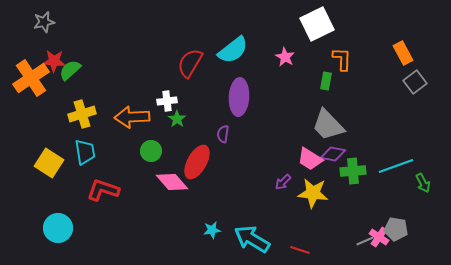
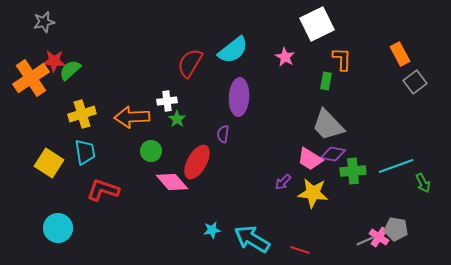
orange rectangle: moved 3 px left, 1 px down
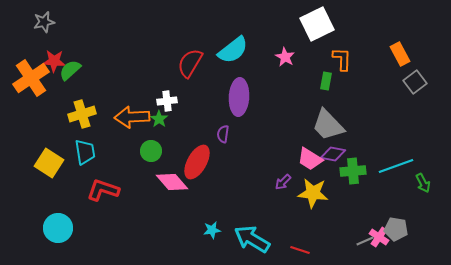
green star: moved 18 px left
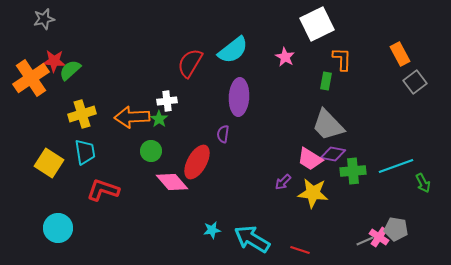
gray star: moved 3 px up
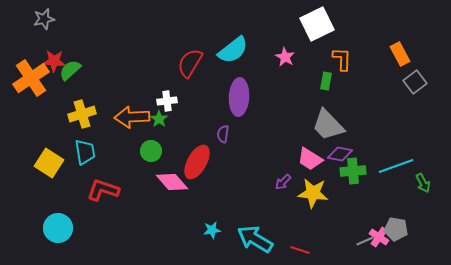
purple diamond: moved 7 px right
cyan arrow: moved 3 px right
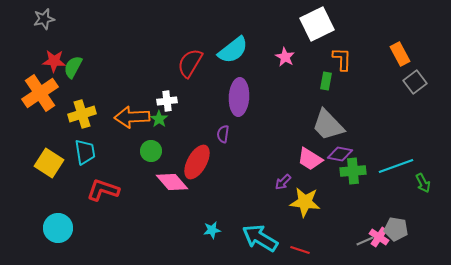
green semicircle: moved 3 px right, 3 px up; rotated 20 degrees counterclockwise
orange cross: moved 9 px right, 15 px down
yellow star: moved 8 px left, 9 px down
cyan arrow: moved 5 px right, 1 px up
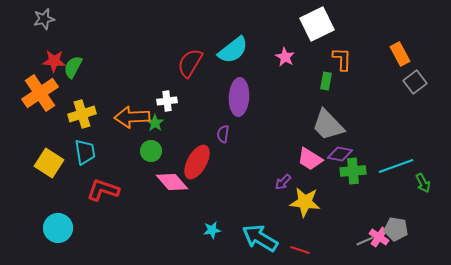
green star: moved 4 px left, 4 px down
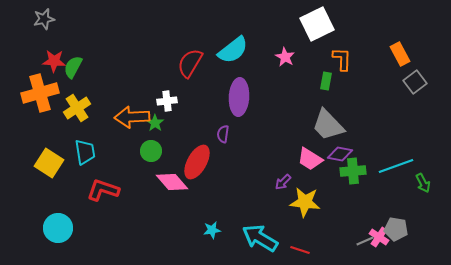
orange cross: rotated 18 degrees clockwise
yellow cross: moved 5 px left, 6 px up; rotated 16 degrees counterclockwise
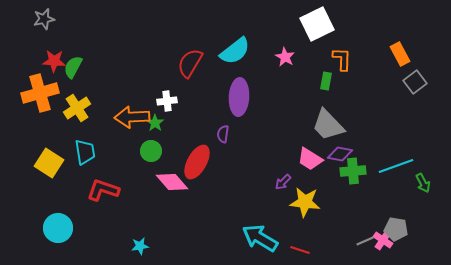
cyan semicircle: moved 2 px right, 1 px down
cyan star: moved 72 px left, 16 px down
pink cross: moved 4 px right, 3 px down
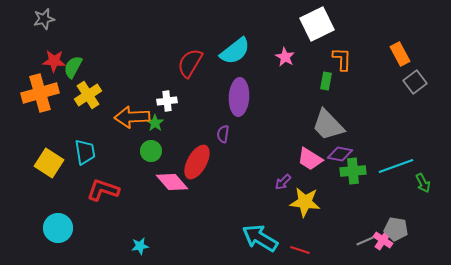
yellow cross: moved 11 px right, 13 px up
